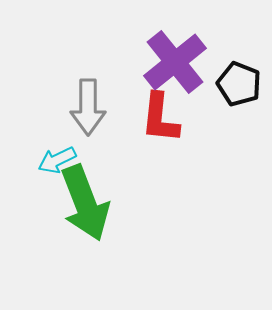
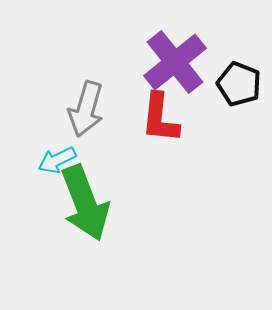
gray arrow: moved 2 px left, 2 px down; rotated 16 degrees clockwise
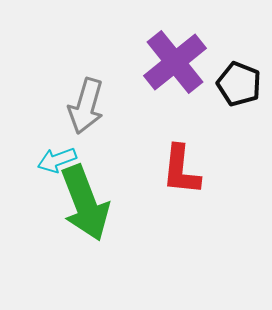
gray arrow: moved 3 px up
red L-shape: moved 21 px right, 52 px down
cyan arrow: rotated 6 degrees clockwise
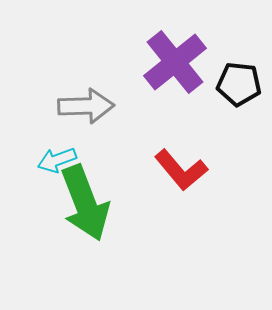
black pentagon: rotated 15 degrees counterclockwise
gray arrow: rotated 108 degrees counterclockwise
red L-shape: rotated 46 degrees counterclockwise
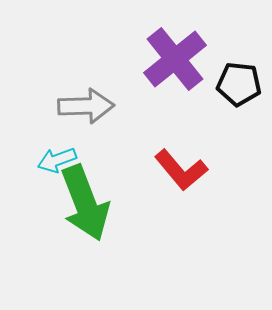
purple cross: moved 3 px up
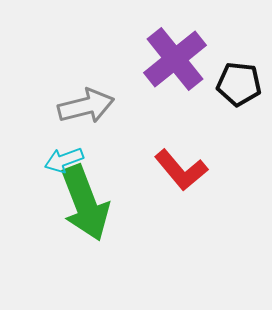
gray arrow: rotated 12 degrees counterclockwise
cyan arrow: moved 7 px right
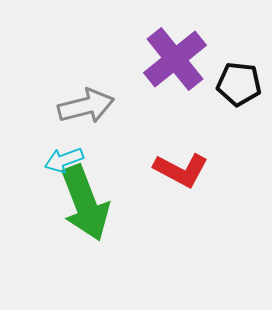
red L-shape: rotated 22 degrees counterclockwise
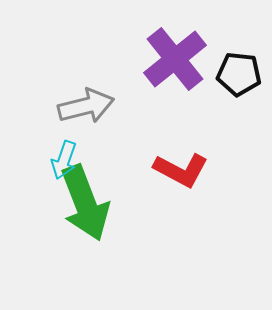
black pentagon: moved 10 px up
cyan arrow: rotated 51 degrees counterclockwise
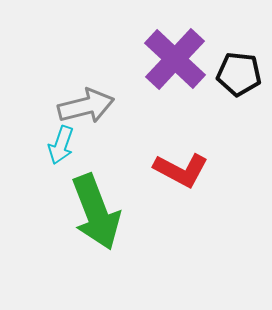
purple cross: rotated 8 degrees counterclockwise
cyan arrow: moved 3 px left, 15 px up
green arrow: moved 11 px right, 9 px down
